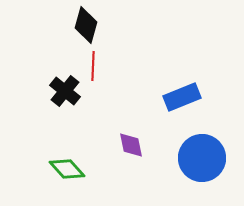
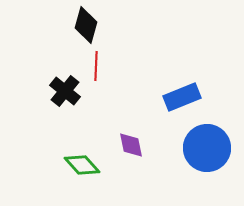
red line: moved 3 px right
blue circle: moved 5 px right, 10 px up
green diamond: moved 15 px right, 4 px up
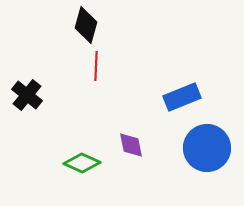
black cross: moved 38 px left, 4 px down
green diamond: moved 2 px up; rotated 24 degrees counterclockwise
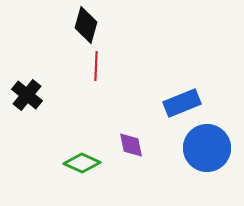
blue rectangle: moved 6 px down
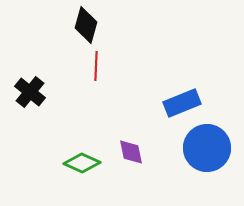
black cross: moved 3 px right, 3 px up
purple diamond: moved 7 px down
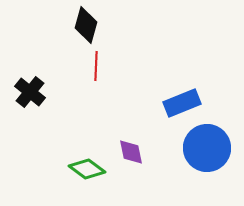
green diamond: moved 5 px right, 6 px down; rotated 12 degrees clockwise
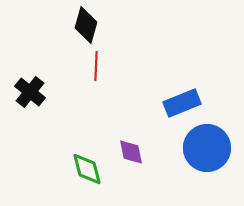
green diamond: rotated 39 degrees clockwise
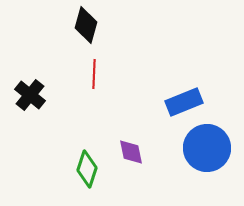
red line: moved 2 px left, 8 px down
black cross: moved 3 px down
blue rectangle: moved 2 px right, 1 px up
green diamond: rotated 33 degrees clockwise
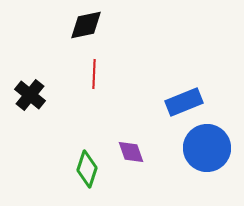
black diamond: rotated 63 degrees clockwise
purple diamond: rotated 8 degrees counterclockwise
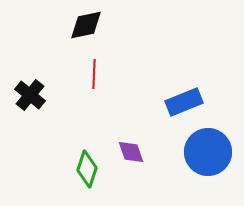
blue circle: moved 1 px right, 4 px down
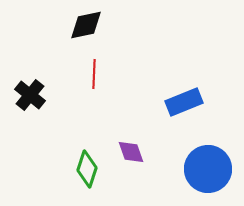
blue circle: moved 17 px down
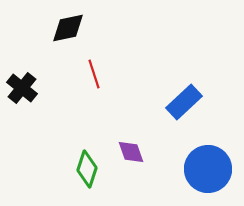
black diamond: moved 18 px left, 3 px down
red line: rotated 20 degrees counterclockwise
black cross: moved 8 px left, 7 px up
blue rectangle: rotated 21 degrees counterclockwise
